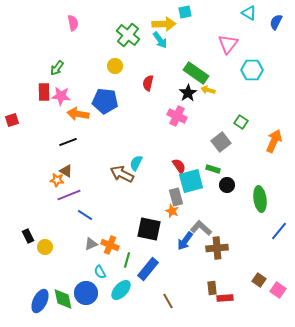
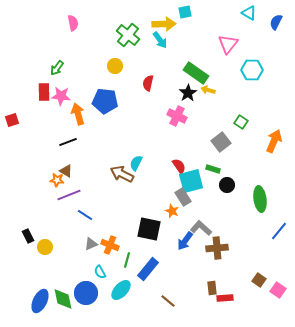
orange arrow at (78, 114): rotated 65 degrees clockwise
gray rectangle at (176, 197): moved 7 px right; rotated 18 degrees counterclockwise
brown line at (168, 301): rotated 21 degrees counterclockwise
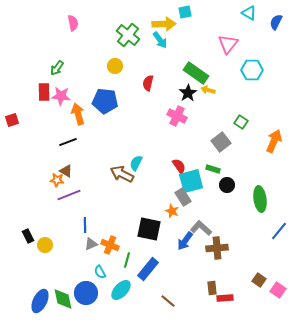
blue line at (85, 215): moved 10 px down; rotated 56 degrees clockwise
yellow circle at (45, 247): moved 2 px up
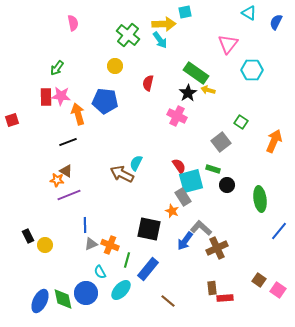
red rectangle at (44, 92): moved 2 px right, 5 px down
brown cross at (217, 248): rotated 20 degrees counterclockwise
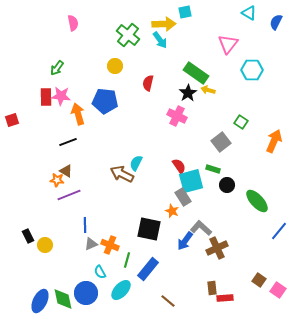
green ellipse at (260, 199): moved 3 px left, 2 px down; rotated 35 degrees counterclockwise
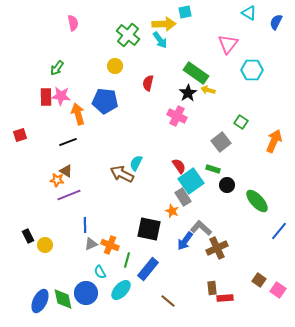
red square at (12, 120): moved 8 px right, 15 px down
cyan square at (191, 181): rotated 20 degrees counterclockwise
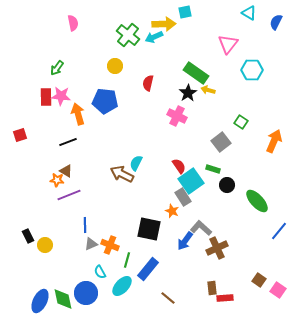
cyan arrow at (160, 40): moved 6 px left, 3 px up; rotated 102 degrees clockwise
cyan ellipse at (121, 290): moved 1 px right, 4 px up
brown line at (168, 301): moved 3 px up
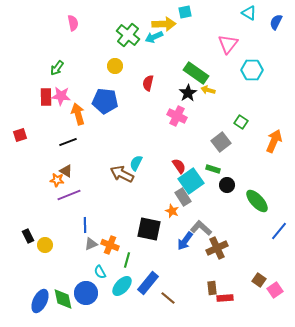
blue rectangle at (148, 269): moved 14 px down
pink square at (278, 290): moved 3 px left; rotated 21 degrees clockwise
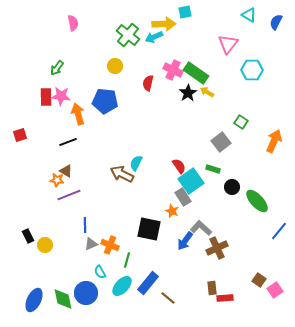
cyan triangle at (249, 13): moved 2 px down
yellow arrow at (208, 90): moved 1 px left, 2 px down; rotated 16 degrees clockwise
pink cross at (177, 116): moved 4 px left, 46 px up
black circle at (227, 185): moved 5 px right, 2 px down
blue ellipse at (40, 301): moved 6 px left, 1 px up
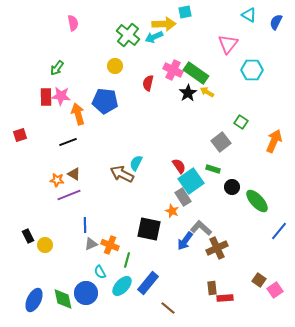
brown triangle at (66, 171): moved 8 px right, 3 px down
brown line at (168, 298): moved 10 px down
